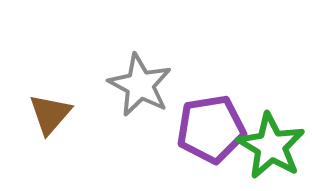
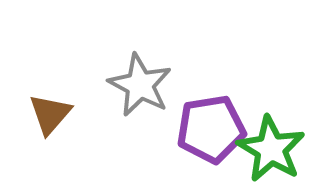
green star: moved 3 px down
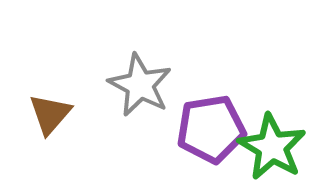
green star: moved 1 px right, 2 px up
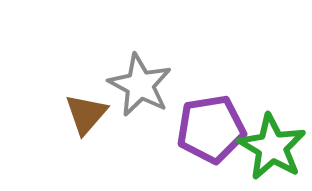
brown triangle: moved 36 px right
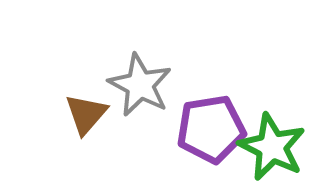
green star: rotated 4 degrees counterclockwise
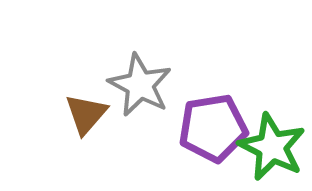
purple pentagon: moved 2 px right, 1 px up
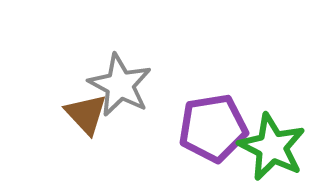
gray star: moved 20 px left
brown triangle: rotated 24 degrees counterclockwise
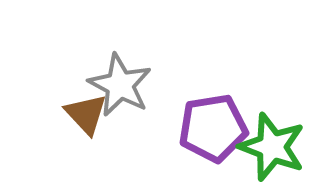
green star: rotated 6 degrees counterclockwise
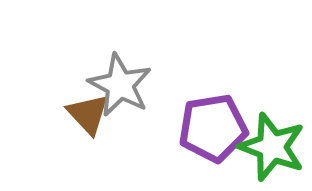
brown triangle: moved 2 px right
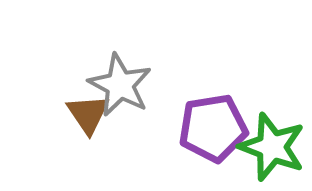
brown triangle: rotated 9 degrees clockwise
